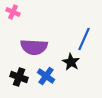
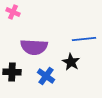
blue line: rotated 60 degrees clockwise
black cross: moved 7 px left, 5 px up; rotated 18 degrees counterclockwise
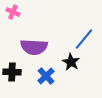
blue line: rotated 45 degrees counterclockwise
blue cross: rotated 12 degrees clockwise
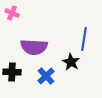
pink cross: moved 1 px left, 1 px down
blue line: rotated 30 degrees counterclockwise
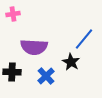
pink cross: moved 1 px right, 1 px down; rotated 32 degrees counterclockwise
blue line: rotated 30 degrees clockwise
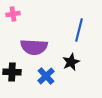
blue line: moved 5 px left, 9 px up; rotated 25 degrees counterclockwise
black star: rotated 18 degrees clockwise
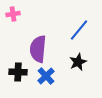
blue line: rotated 25 degrees clockwise
purple semicircle: moved 4 px right, 2 px down; rotated 92 degrees clockwise
black star: moved 7 px right
black cross: moved 6 px right
